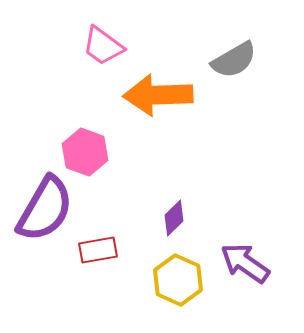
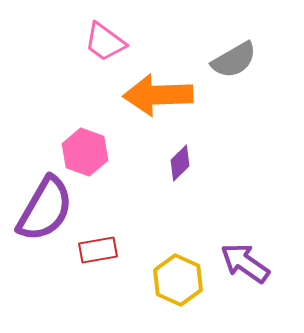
pink trapezoid: moved 2 px right, 4 px up
purple diamond: moved 6 px right, 55 px up
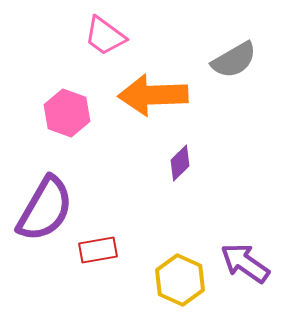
pink trapezoid: moved 6 px up
orange arrow: moved 5 px left
pink hexagon: moved 18 px left, 39 px up
yellow hexagon: moved 2 px right
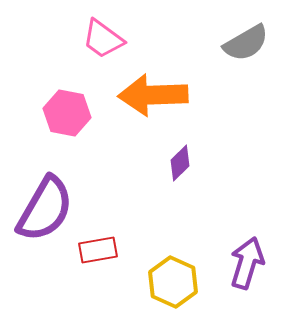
pink trapezoid: moved 2 px left, 3 px down
gray semicircle: moved 12 px right, 17 px up
pink hexagon: rotated 9 degrees counterclockwise
purple arrow: moved 2 px right; rotated 72 degrees clockwise
yellow hexagon: moved 7 px left, 2 px down
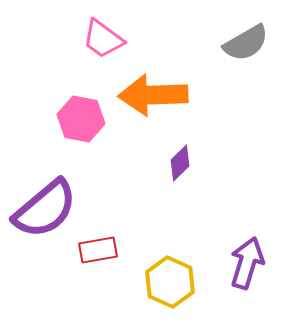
pink hexagon: moved 14 px right, 6 px down
purple semicircle: rotated 20 degrees clockwise
yellow hexagon: moved 3 px left
